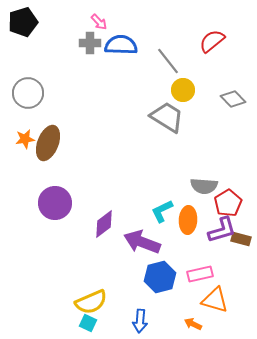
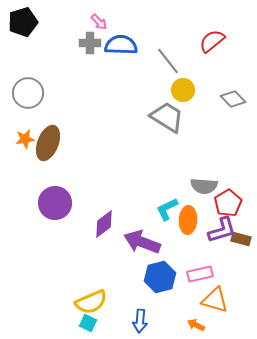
cyan L-shape: moved 5 px right, 2 px up
orange arrow: moved 3 px right, 1 px down
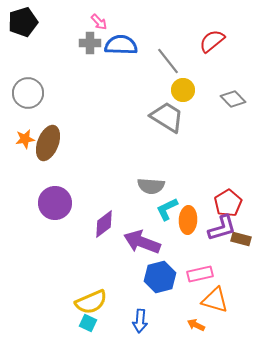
gray semicircle: moved 53 px left
purple L-shape: moved 2 px up
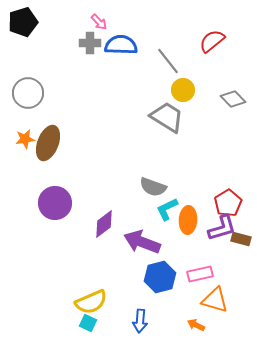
gray semicircle: moved 2 px right, 1 px down; rotated 16 degrees clockwise
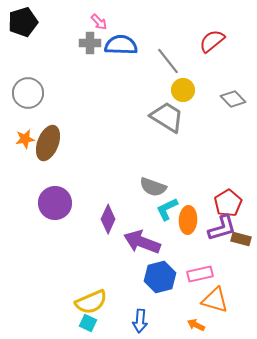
purple diamond: moved 4 px right, 5 px up; rotated 28 degrees counterclockwise
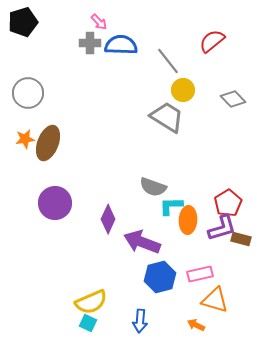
cyan L-shape: moved 4 px right, 3 px up; rotated 25 degrees clockwise
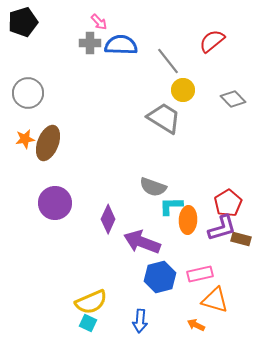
gray trapezoid: moved 3 px left, 1 px down
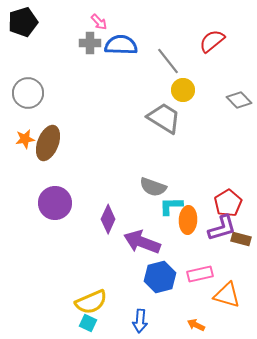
gray diamond: moved 6 px right, 1 px down
orange triangle: moved 12 px right, 5 px up
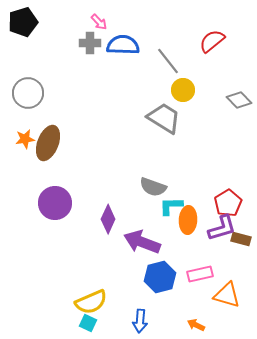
blue semicircle: moved 2 px right
